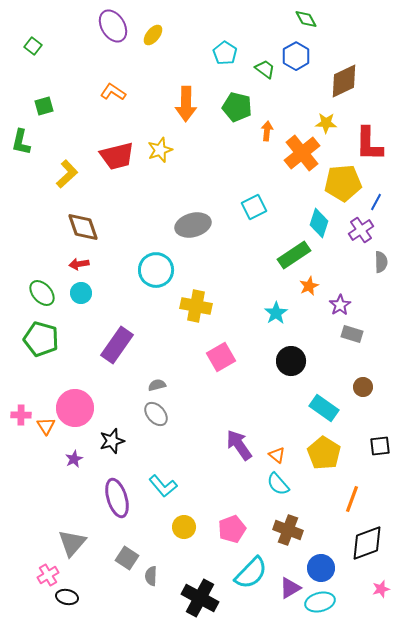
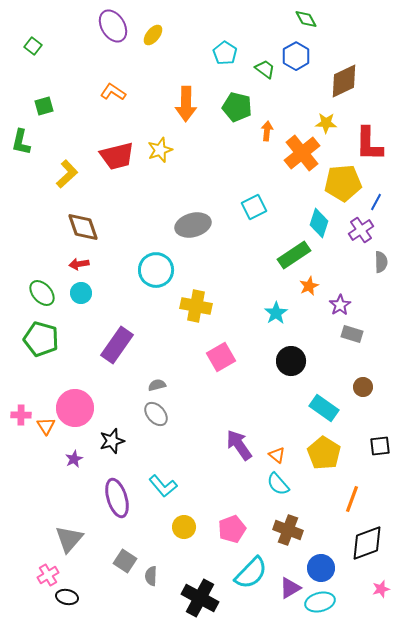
gray triangle at (72, 543): moved 3 px left, 4 px up
gray square at (127, 558): moved 2 px left, 3 px down
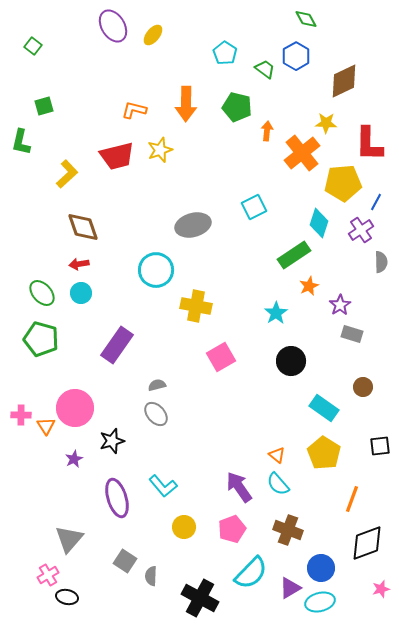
orange L-shape at (113, 92): moved 21 px right, 18 px down; rotated 20 degrees counterclockwise
purple arrow at (239, 445): moved 42 px down
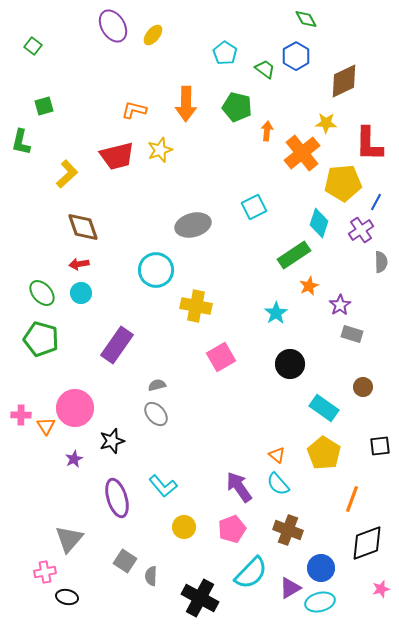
black circle at (291, 361): moved 1 px left, 3 px down
pink cross at (48, 575): moved 3 px left, 3 px up; rotated 20 degrees clockwise
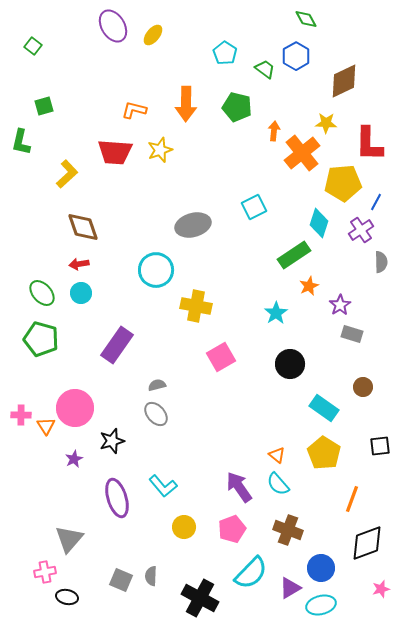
orange arrow at (267, 131): moved 7 px right
red trapezoid at (117, 156): moved 2 px left, 4 px up; rotated 18 degrees clockwise
gray square at (125, 561): moved 4 px left, 19 px down; rotated 10 degrees counterclockwise
cyan ellipse at (320, 602): moved 1 px right, 3 px down
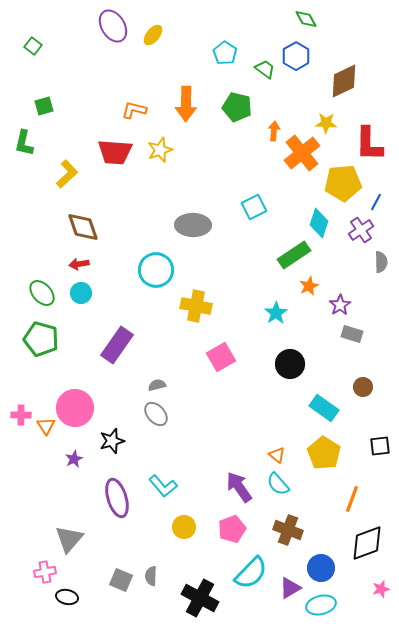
green L-shape at (21, 142): moved 3 px right, 1 px down
gray ellipse at (193, 225): rotated 16 degrees clockwise
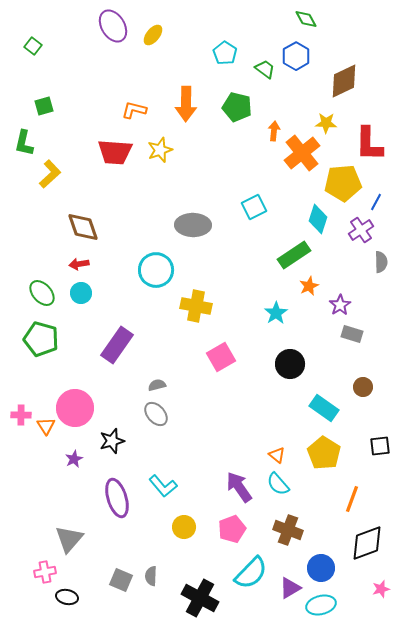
yellow L-shape at (67, 174): moved 17 px left
cyan diamond at (319, 223): moved 1 px left, 4 px up
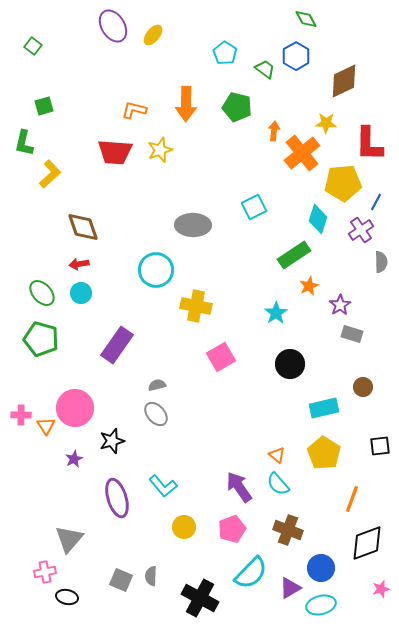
cyan rectangle at (324, 408): rotated 48 degrees counterclockwise
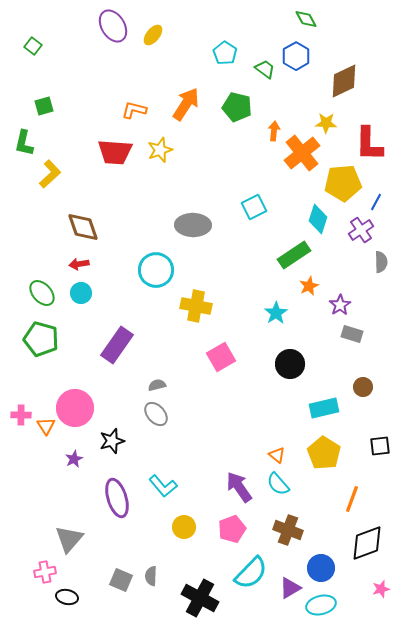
orange arrow at (186, 104): rotated 148 degrees counterclockwise
